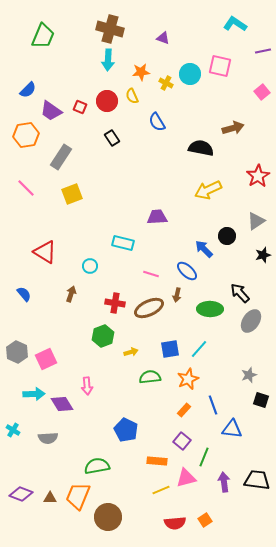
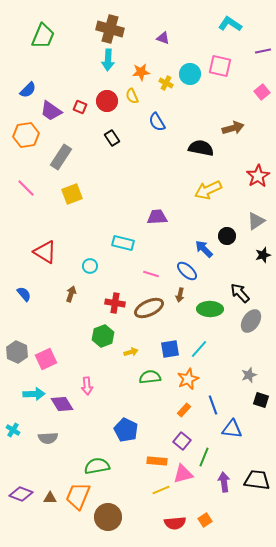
cyan L-shape at (235, 24): moved 5 px left
brown arrow at (177, 295): moved 3 px right
pink triangle at (186, 478): moved 3 px left, 4 px up
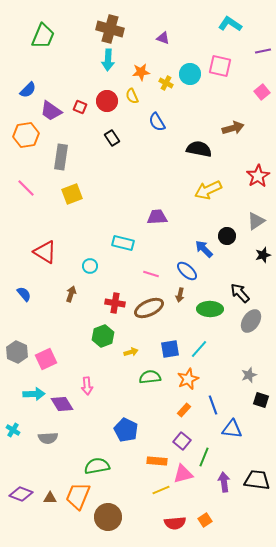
black semicircle at (201, 148): moved 2 px left, 1 px down
gray rectangle at (61, 157): rotated 25 degrees counterclockwise
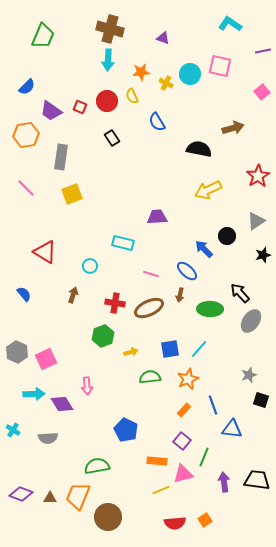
blue semicircle at (28, 90): moved 1 px left, 3 px up
brown arrow at (71, 294): moved 2 px right, 1 px down
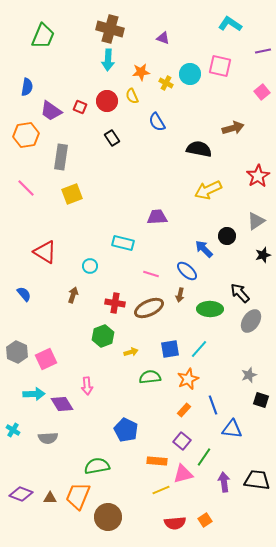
blue semicircle at (27, 87): rotated 36 degrees counterclockwise
green line at (204, 457): rotated 12 degrees clockwise
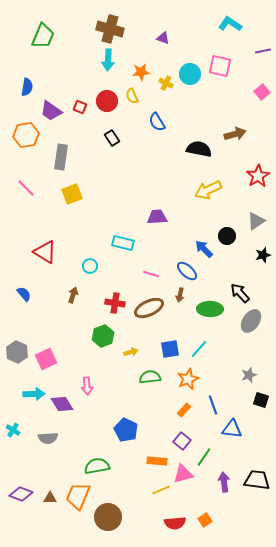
brown arrow at (233, 128): moved 2 px right, 6 px down
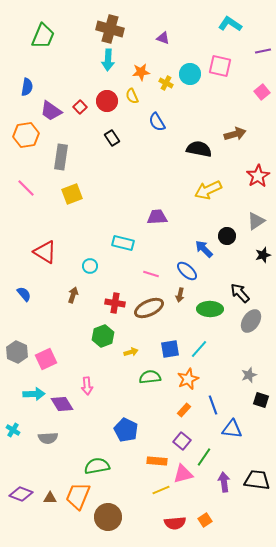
red square at (80, 107): rotated 24 degrees clockwise
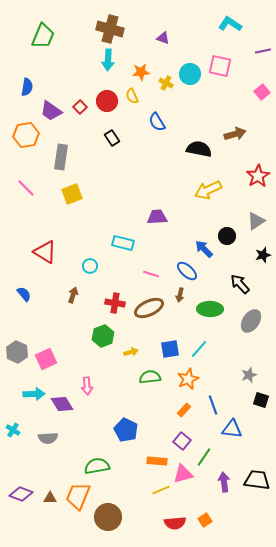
black arrow at (240, 293): moved 9 px up
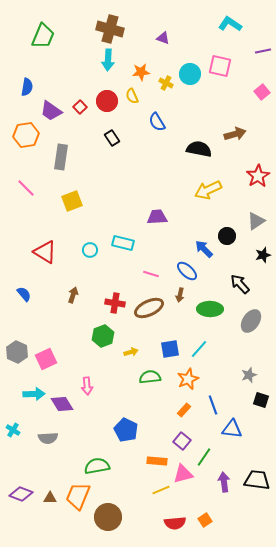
yellow square at (72, 194): moved 7 px down
cyan circle at (90, 266): moved 16 px up
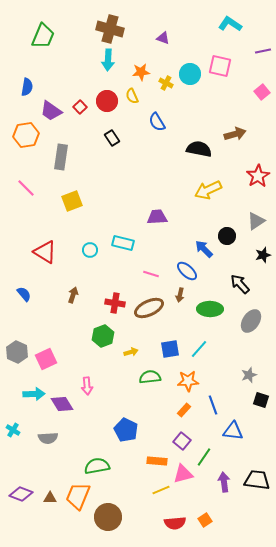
orange star at (188, 379): moved 2 px down; rotated 20 degrees clockwise
blue triangle at (232, 429): moved 1 px right, 2 px down
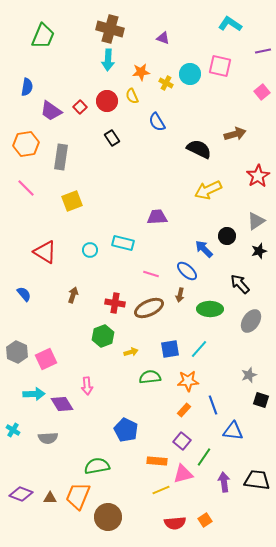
orange hexagon at (26, 135): moved 9 px down
black semicircle at (199, 149): rotated 15 degrees clockwise
black star at (263, 255): moved 4 px left, 4 px up
